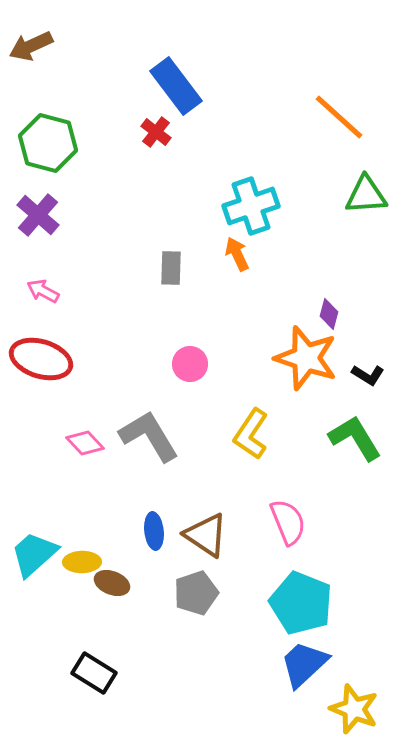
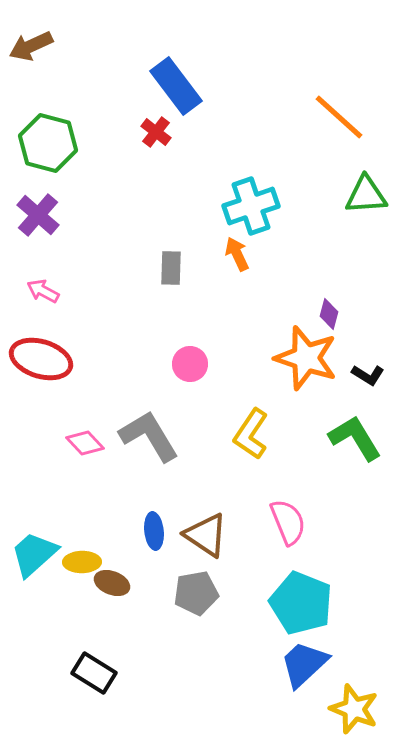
gray pentagon: rotated 9 degrees clockwise
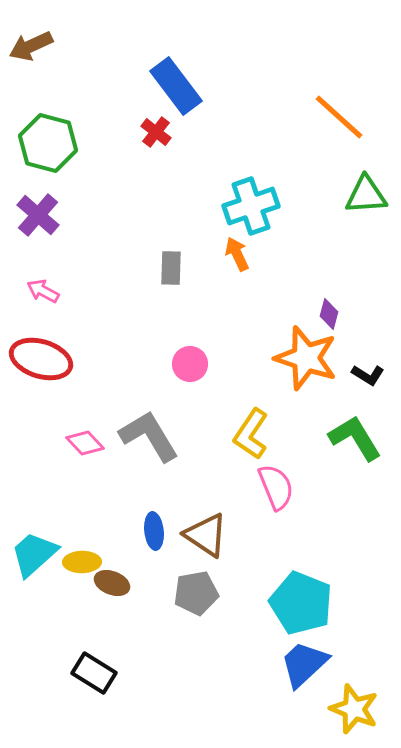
pink semicircle: moved 12 px left, 35 px up
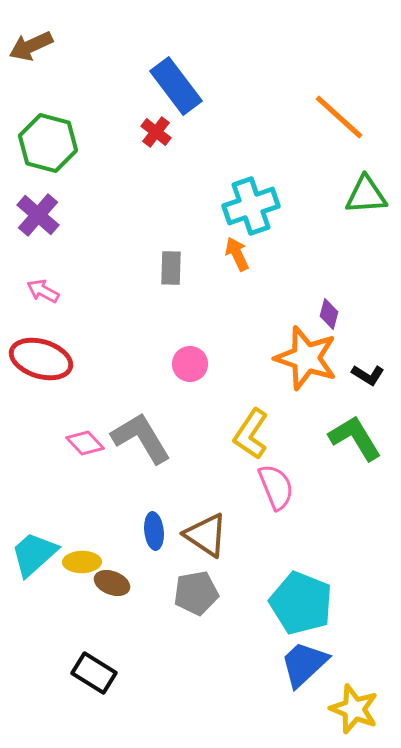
gray L-shape: moved 8 px left, 2 px down
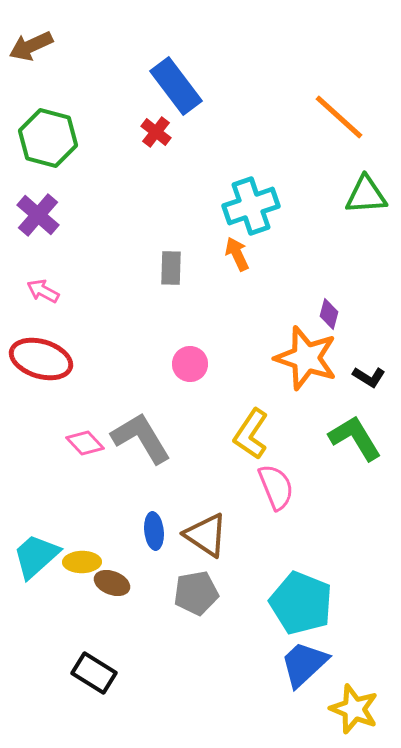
green hexagon: moved 5 px up
black L-shape: moved 1 px right, 2 px down
cyan trapezoid: moved 2 px right, 2 px down
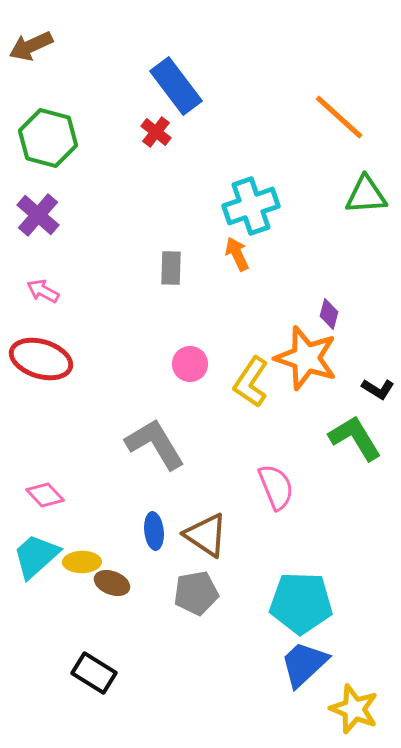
black L-shape: moved 9 px right, 12 px down
yellow L-shape: moved 52 px up
gray L-shape: moved 14 px right, 6 px down
pink diamond: moved 40 px left, 52 px down
cyan pentagon: rotated 20 degrees counterclockwise
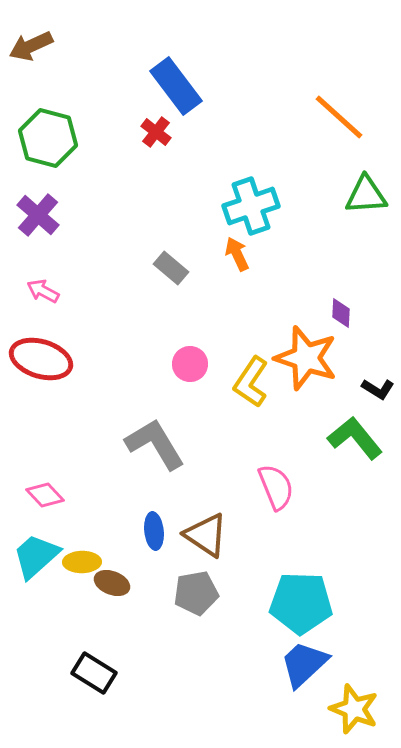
gray rectangle: rotated 52 degrees counterclockwise
purple diamond: moved 12 px right, 1 px up; rotated 12 degrees counterclockwise
green L-shape: rotated 8 degrees counterclockwise
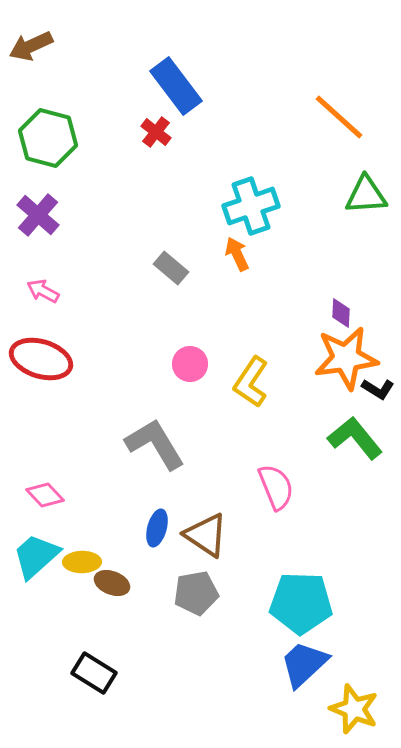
orange star: moved 40 px right; rotated 26 degrees counterclockwise
blue ellipse: moved 3 px right, 3 px up; rotated 21 degrees clockwise
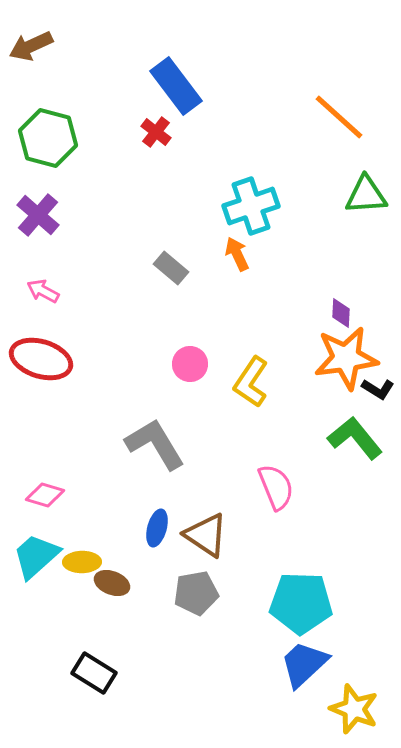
pink diamond: rotated 30 degrees counterclockwise
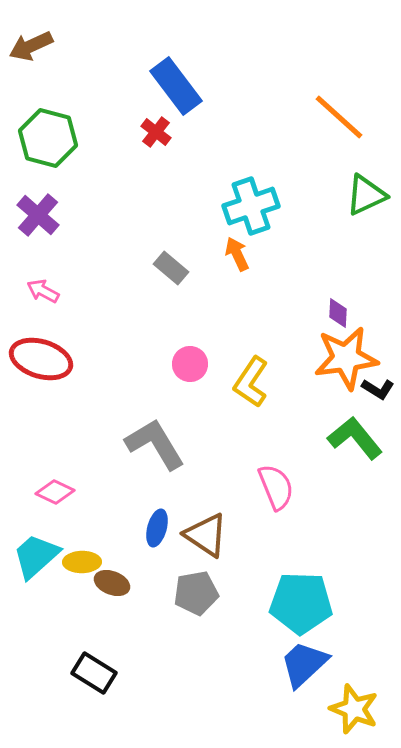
green triangle: rotated 21 degrees counterclockwise
purple diamond: moved 3 px left
pink diamond: moved 10 px right, 3 px up; rotated 9 degrees clockwise
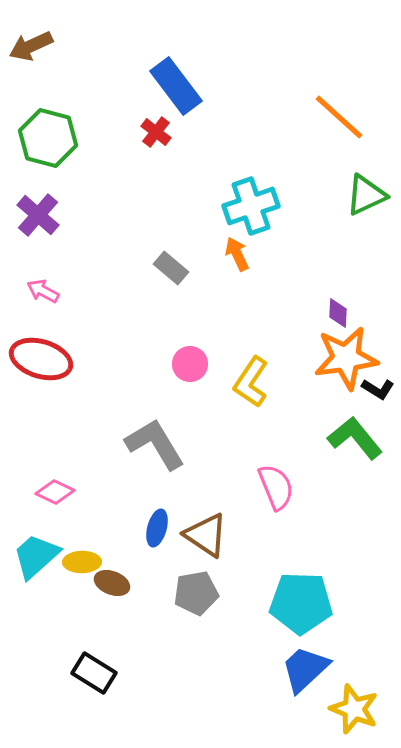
blue trapezoid: moved 1 px right, 5 px down
